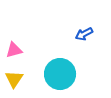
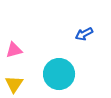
cyan circle: moved 1 px left
yellow triangle: moved 5 px down
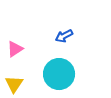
blue arrow: moved 20 px left, 2 px down
pink triangle: moved 1 px right, 1 px up; rotated 18 degrees counterclockwise
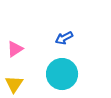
blue arrow: moved 2 px down
cyan circle: moved 3 px right
